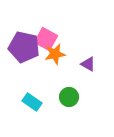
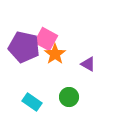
orange star: rotated 25 degrees counterclockwise
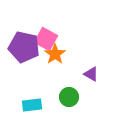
purple triangle: moved 3 px right, 10 px down
cyan rectangle: moved 3 px down; rotated 42 degrees counterclockwise
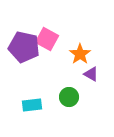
pink square: moved 1 px right
orange star: moved 25 px right
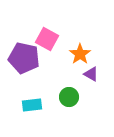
purple pentagon: moved 11 px down
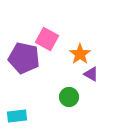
cyan rectangle: moved 15 px left, 11 px down
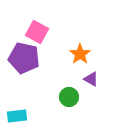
pink square: moved 10 px left, 7 px up
purple triangle: moved 5 px down
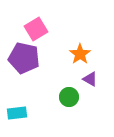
pink square: moved 1 px left, 3 px up; rotated 30 degrees clockwise
purple triangle: moved 1 px left
cyan rectangle: moved 3 px up
